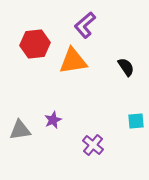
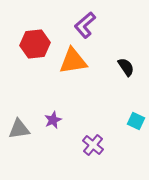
cyan square: rotated 30 degrees clockwise
gray triangle: moved 1 px left, 1 px up
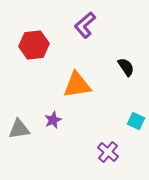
red hexagon: moved 1 px left, 1 px down
orange triangle: moved 4 px right, 24 px down
purple cross: moved 15 px right, 7 px down
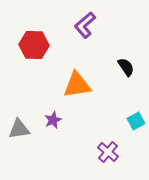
red hexagon: rotated 8 degrees clockwise
cyan square: rotated 36 degrees clockwise
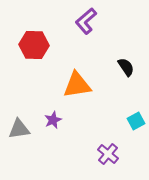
purple L-shape: moved 1 px right, 4 px up
purple cross: moved 2 px down
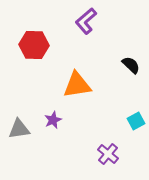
black semicircle: moved 5 px right, 2 px up; rotated 12 degrees counterclockwise
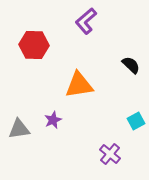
orange triangle: moved 2 px right
purple cross: moved 2 px right
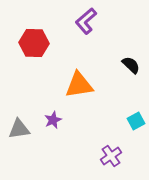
red hexagon: moved 2 px up
purple cross: moved 1 px right, 2 px down; rotated 15 degrees clockwise
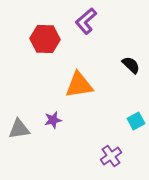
red hexagon: moved 11 px right, 4 px up
purple star: rotated 12 degrees clockwise
